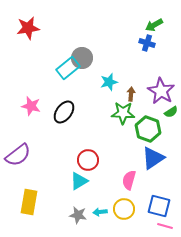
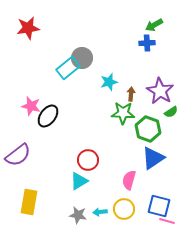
blue cross: rotated 21 degrees counterclockwise
purple star: moved 1 px left
black ellipse: moved 16 px left, 4 px down
pink line: moved 2 px right, 5 px up
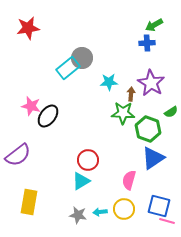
cyan star: rotated 12 degrees clockwise
purple star: moved 9 px left, 8 px up
cyan triangle: moved 2 px right
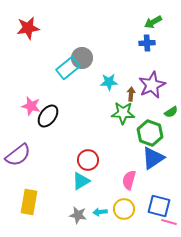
green arrow: moved 1 px left, 3 px up
purple star: moved 1 px right, 2 px down; rotated 16 degrees clockwise
green hexagon: moved 2 px right, 4 px down
pink line: moved 2 px right, 1 px down
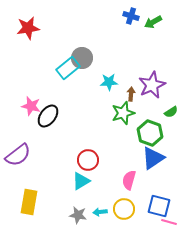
blue cross: moved 16 px left, 27 px up; rotated 21 degrees clockwise
green star: rotated 20 degrees counterclockwise
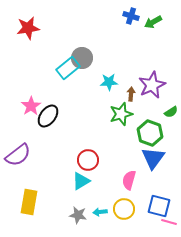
pink star: rotated 24 degrees clockwise
green star: moved 2 px left, 1 px down
blue triangle: rotated 20 degrees counterclockwise
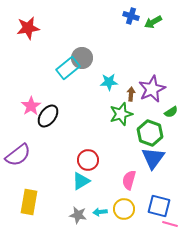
purple star: moved 4 px down
pink line: moved 1 px right, 2 px down
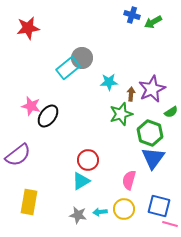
blue cross: moved 1 px right, 1 px up
pink star: rotated 24 degrees counterclockwise
